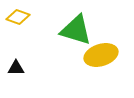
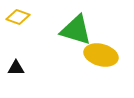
yellow ellipse: rotated 32 degrees clockwise
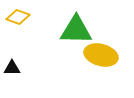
green triangle: rotated 16 degrees counterclockwise
black triangle: moved 4 px left
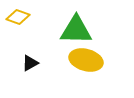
yellow ellipse: moved 15 px left, 5 px down
black triangle: moved 18 px right, 5 px up; rotated 30 degrees counterclockwise
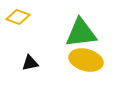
green triangle: moved 5 px right, 3 px down; rotated 8 degrees counterclockwise
black triangle: rotated 18 degrees clockwise
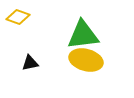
green triangle: moved 2 px right, 2 px down
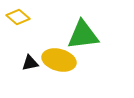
yellow diamond: rotated 20 degrees clockwise
yellow ellipse: moved 27 px left
